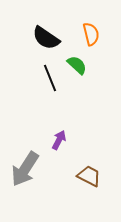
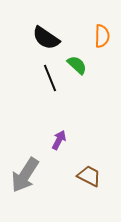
orange semicircle: moved 11 px right, 2 px down; rotated 15 degrees clockwise
gray arrow: moved 6 px down
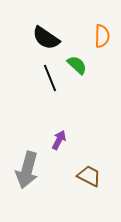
gray arrow: moved 2 px right, 5 px up; rotated 18 degrees counterclockwise
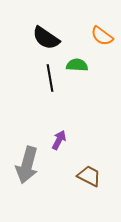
orange semicircle: rotated 125 degrees clockwise
green semicircle: rotated 40 degrees counterclockwise
black line: rotated 12 degrees clockwise
gray arrow: moved 5 px up
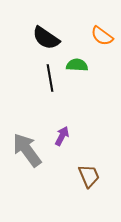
purple arrow: moved 3 px right, 4 px up
gray arrow: moved 15 px up; rotated 129 degrees clockwise
brown trapezoid: rotated 40 degrees clockwise
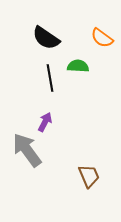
orange semicircle: moved 2 px down
green semicircle: moved 1 px right, 1 px down
purple arrow: moved 17 px left, 14 px up
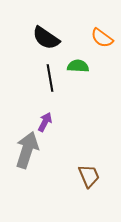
gray arrow: rotated 54 degrees clockwise
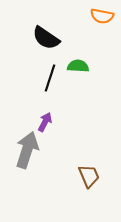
orange semicircle: moved 22 px up; rotated 25 degrees counterclockwise
black line: rotated 28 degrees clockwise
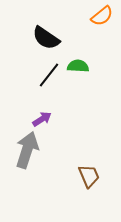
orange semicircle: rotated 50 degrees counterclockwise
black line: moved 1 px left, 3 px up; rotated 20 degrees clockwise
purple arrow: moved 3 px left, 3 px up; rotated 30 degrees clockwise
